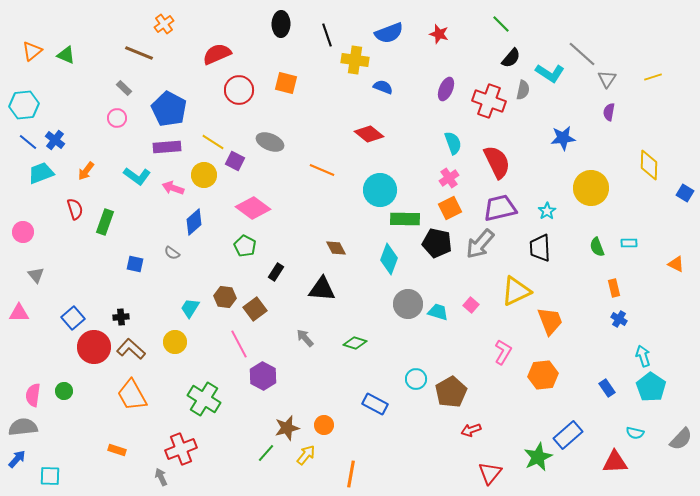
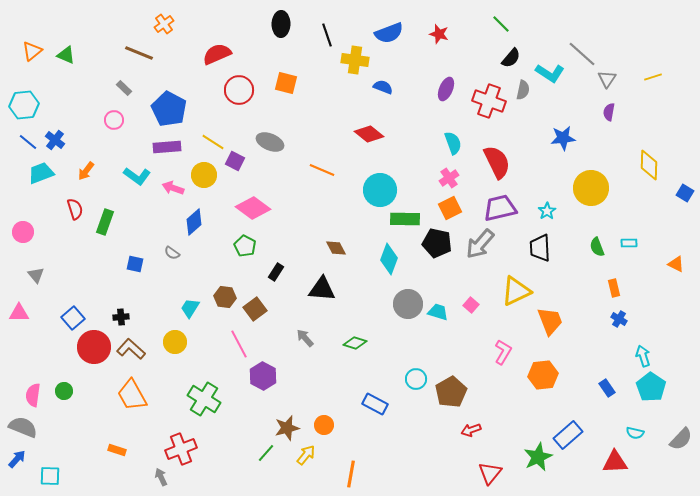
pink circle at (117, 118): moved 3 px left, 2 px down
gray semicircle at (23, 427): rotated 28 degrees clockwise
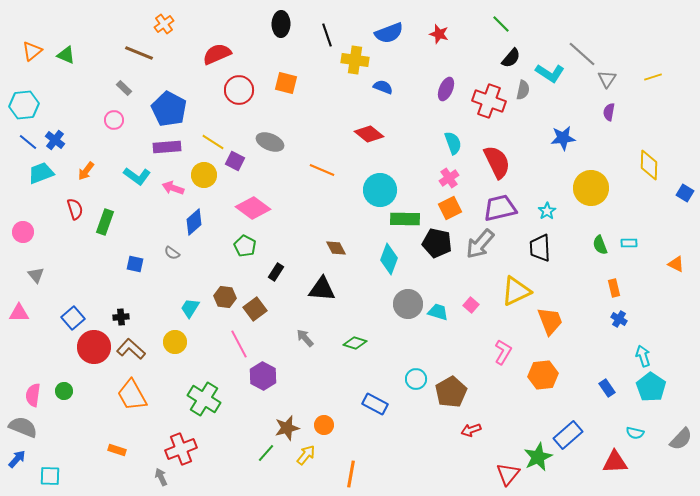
green semicircle at (597, 247): moved 3 px right, 2 px up
red triangle at (490, 473): moved 18 px right, 1 px down
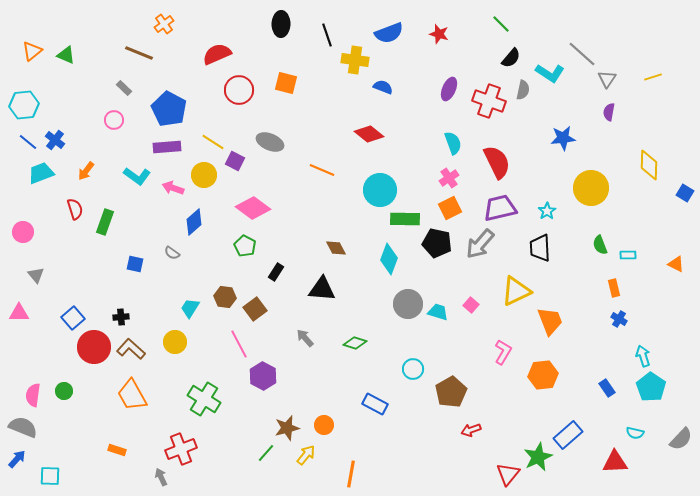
purple ellipse at (446, 89): moved 3 px right
cyan rectangle at (629, 243): moved 1 px left, 12 px down
cyan circle at (416, 379): moved 3 px left, 10 px up
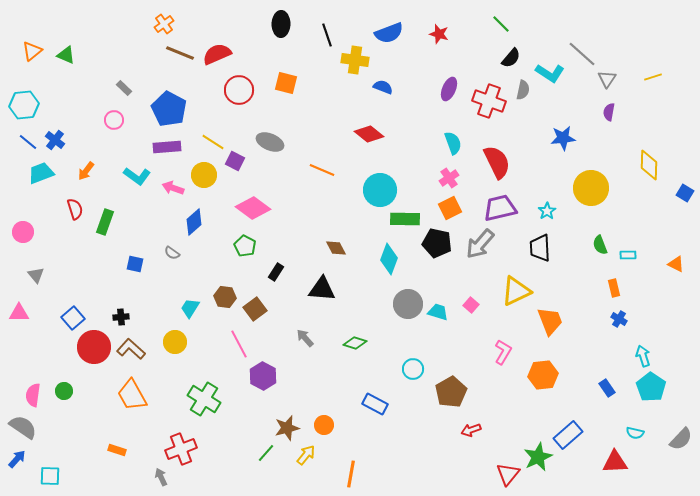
brown line at (139, 53): moved 41 px right
gray semicircle at (23, 427): rotated 12 degrees clockwise
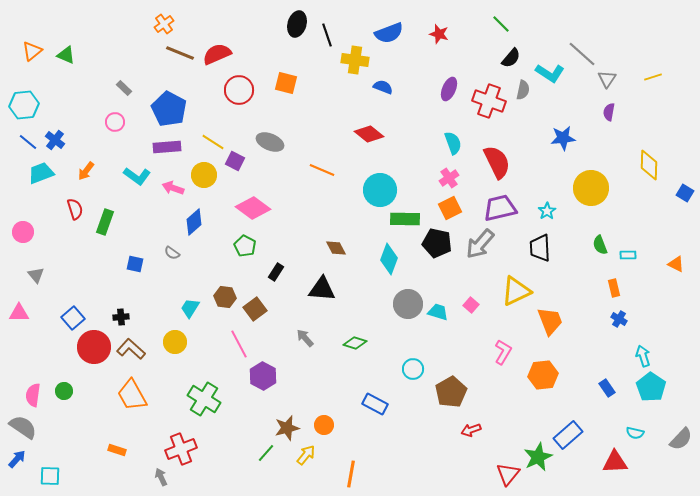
black ellipse at (281, 24): moved 16 px right; rotated 15 degrees clockwise
pink circle at (114, 120): moved 1 px right, 2 px down
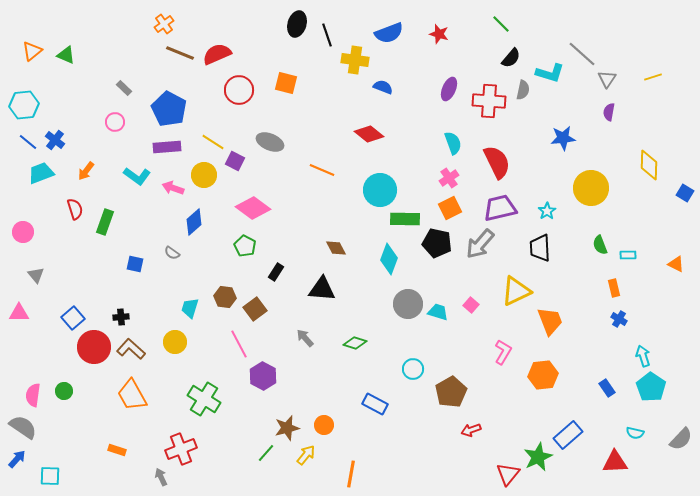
cyan L-shape at (550, 73): rotated 16 degrees counterclockwise
red cross at (489, 101): rotated 16 degrees counterclockwise
cyan trapezoid at (190, 308): rotated 15 degrees counterclockwise
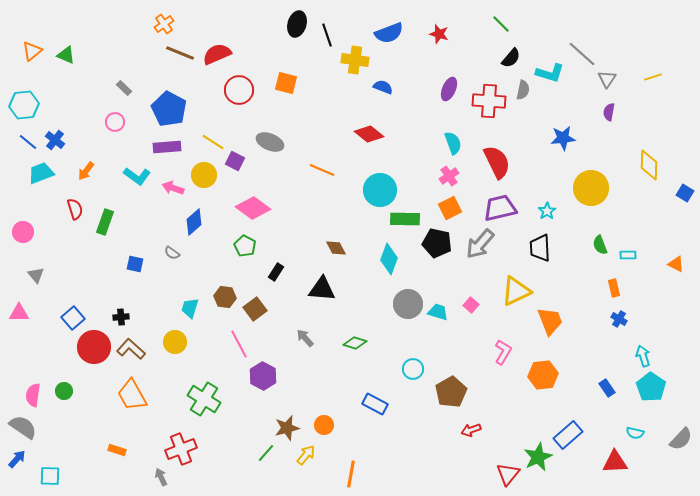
pink cross at (449, 178): moved 2 px up
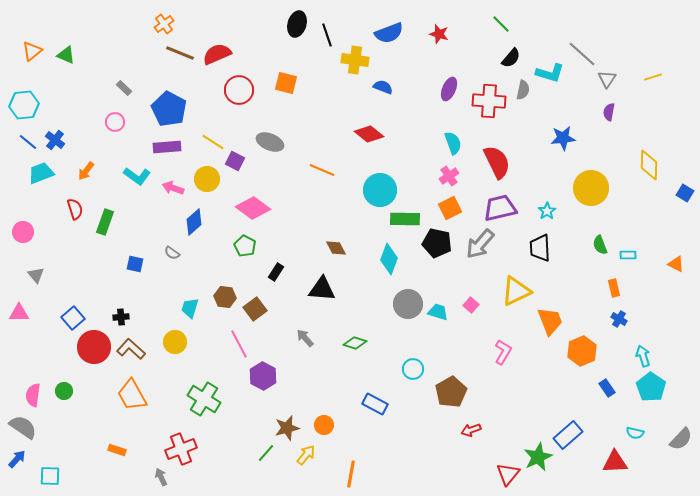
yellow circle at (204, 175): moved 3 px right, 4 px down
orange hexagon at (543, 375): moved 39 px right, 24 px up; rotated 16 degrees counterclockwise
